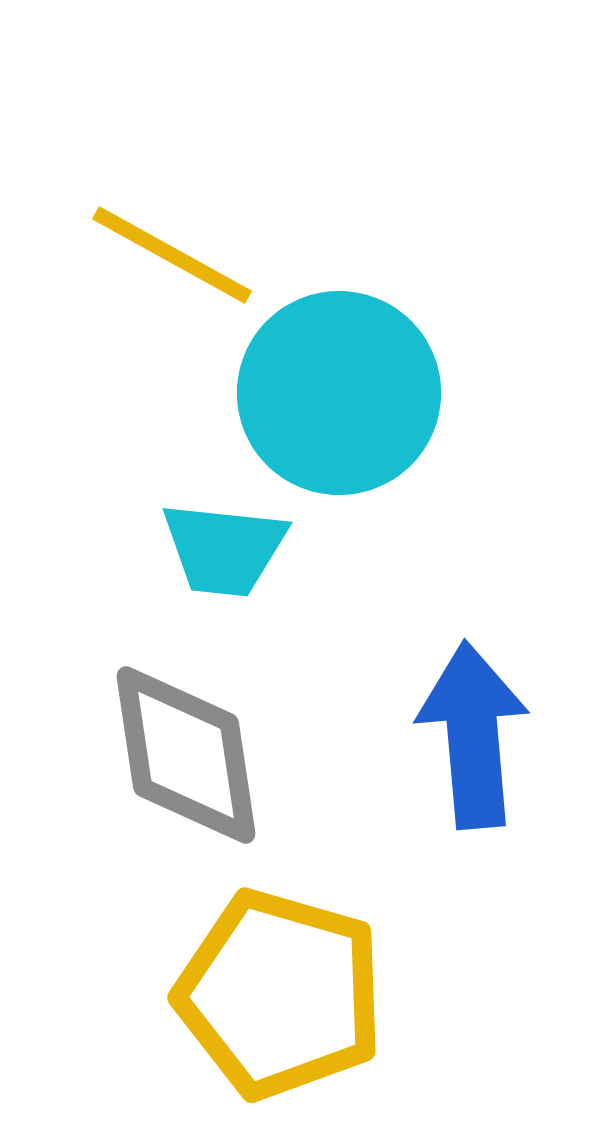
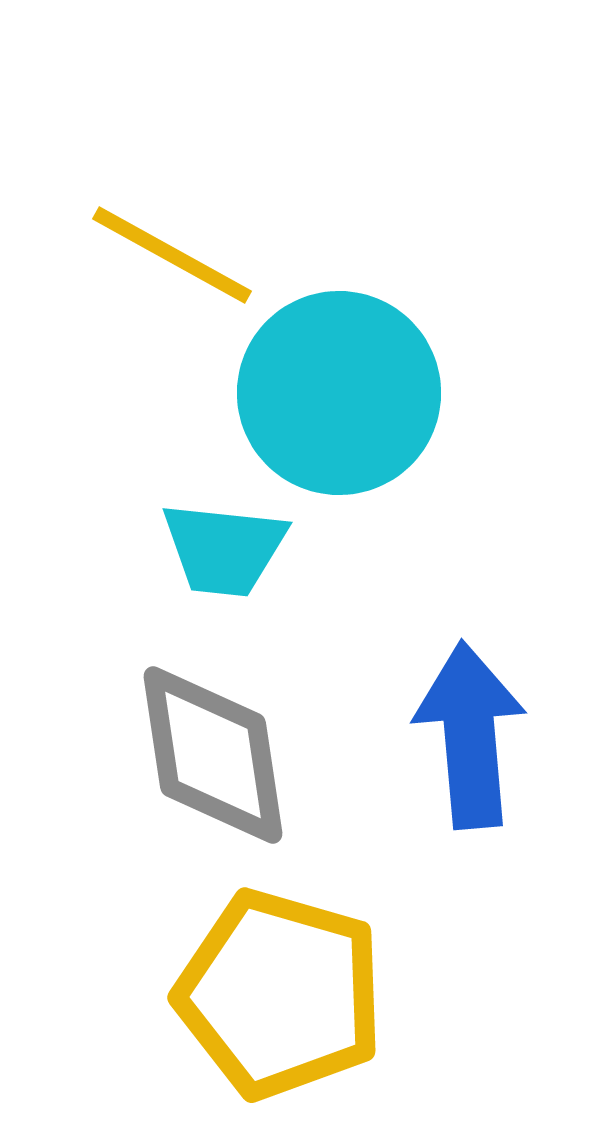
blue arrow: moved 3 px left
gray diamond: moved 27 px right
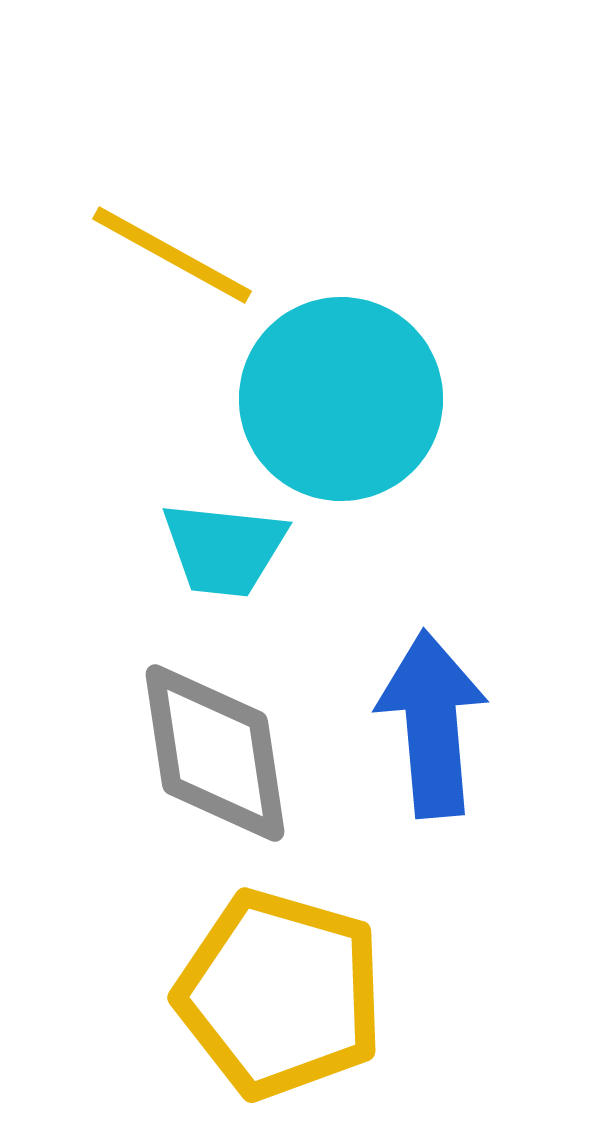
cyan circle: moved 2 px right, 6 px down
blue arrow: moved 38 px left, 11 px up
gray diamond: moved 2 px right, 2 px up
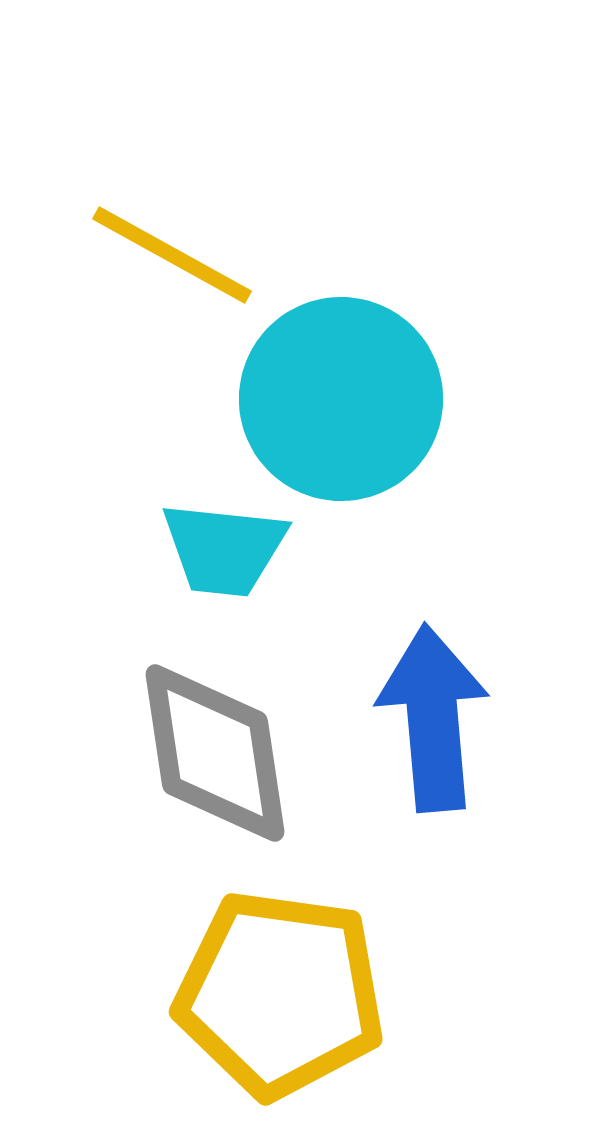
blue arrow: moved 1 px right, 6 px up
yellow pentagon: rotated 8 degrees counterclockwise
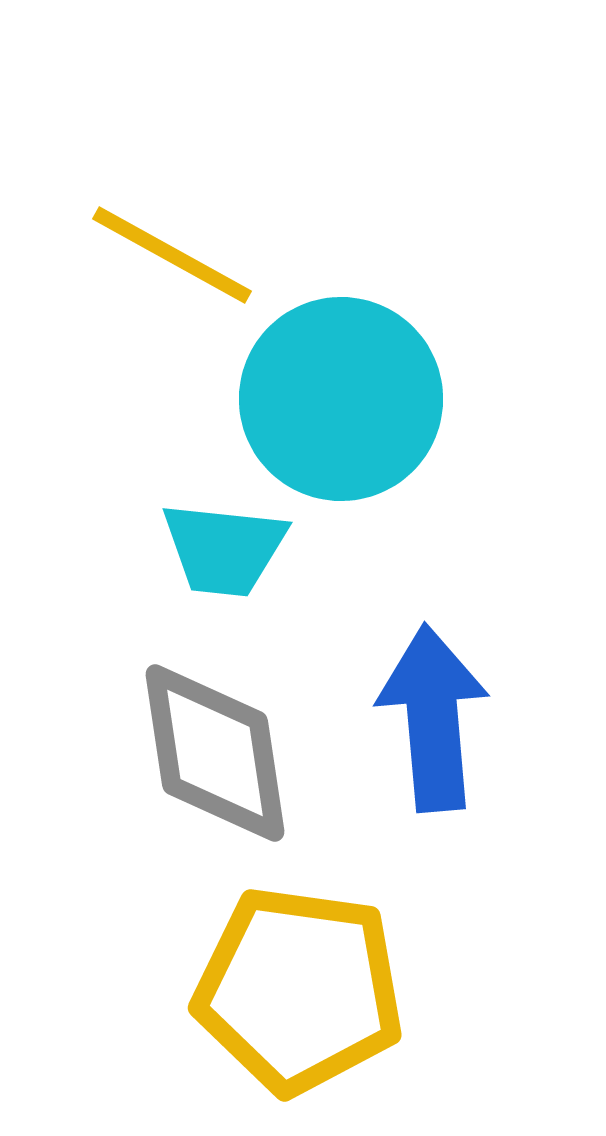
yellow pentagon: moved 19 px right, 4 px up
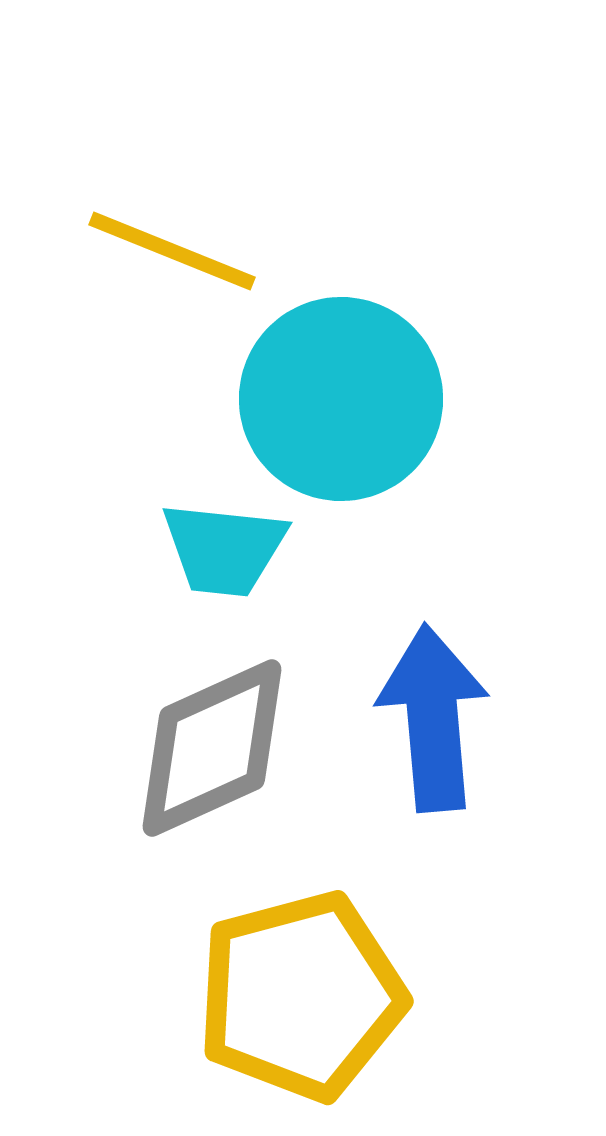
yellow line: moved 4 px up; rotated 7 degrees counterclockwise
gray diamond: moved 3 px left, 5 px up; rotated 74 degrees clockwise
yellow pentagon: moved 2 px right, 6 px down; rotated 23 degrees counterclockwise
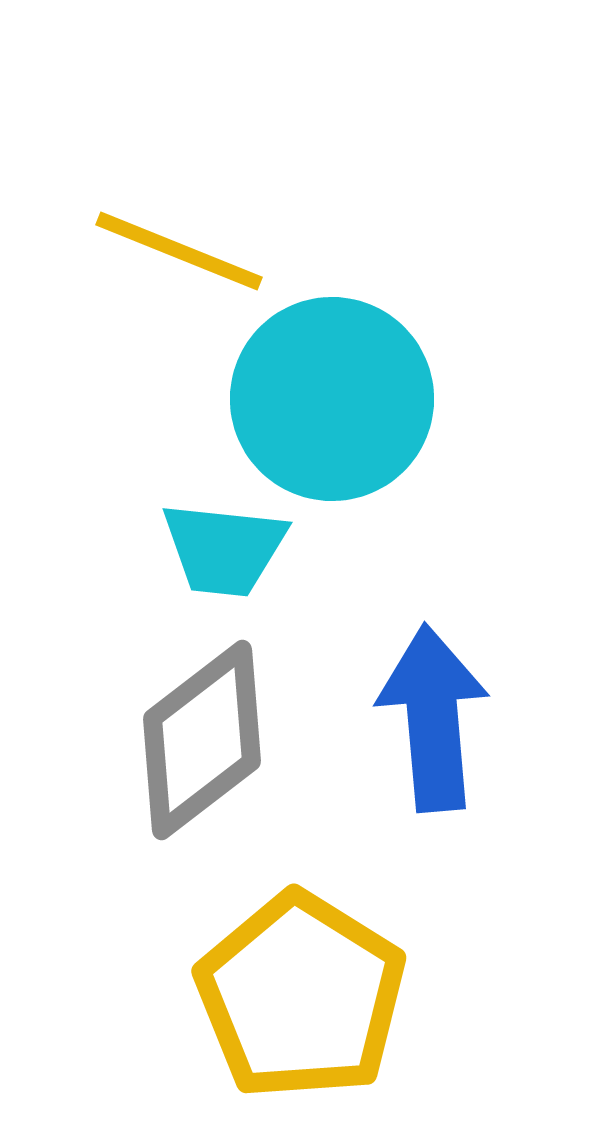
yellow line: moved 7 px right
cyan circle: moved 9 px left
gray diamond: moved 10 px left, 8 px up; rotated 13 degrees counterclockwise
yellow pentagon: rotated 25 degrees counterclockwise
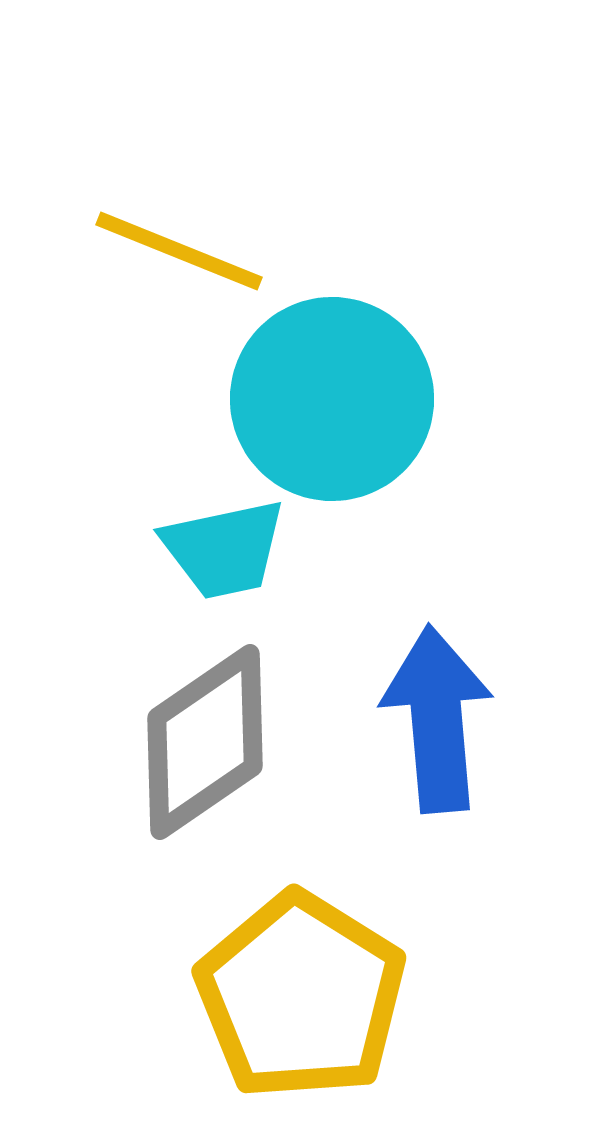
cyan trapezoid: rotated 18 degrees counterclockwise
blue arrow: moved 4 px right, 1 px down
gray diamond: moved 3 px right, 2 px down; rotated 3 degrees clockwise
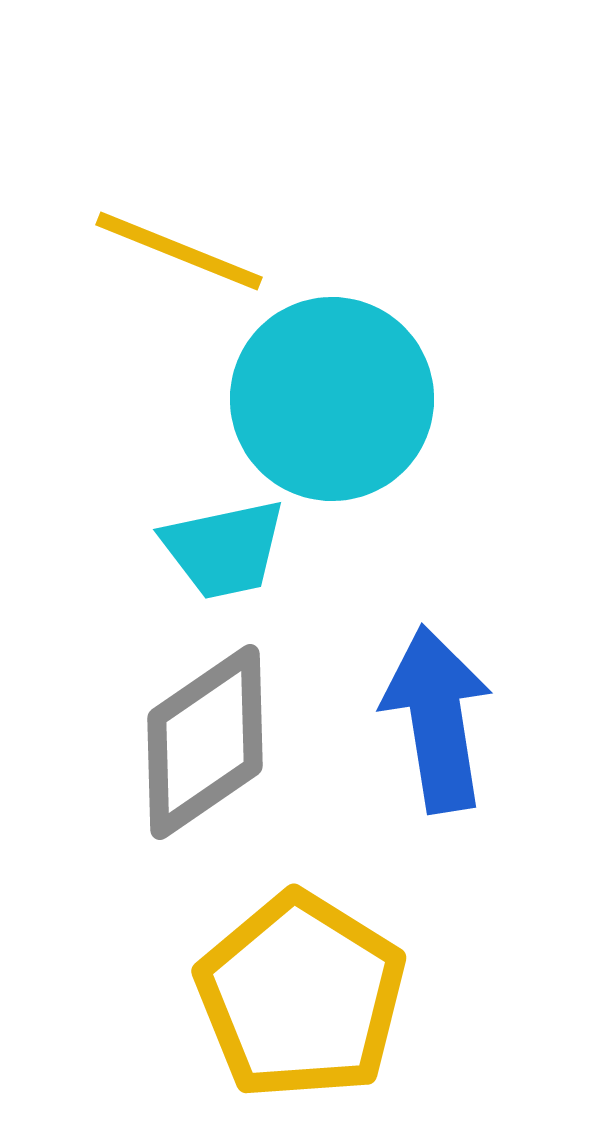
blue arrow: rotated 4 degrees counterclockwise
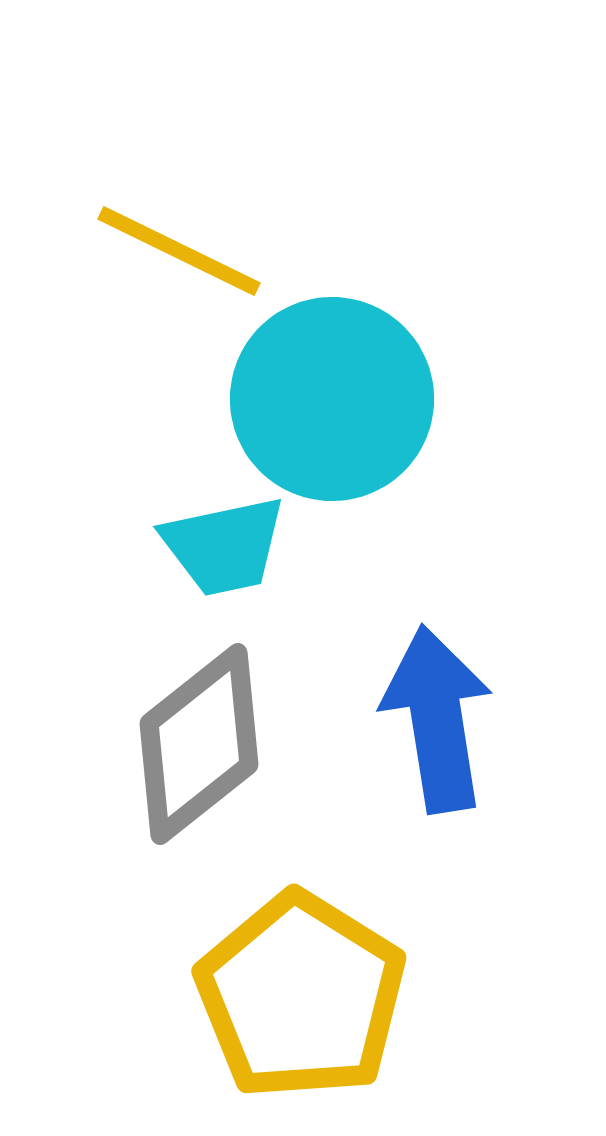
yellow line: rotated 4 degrees clockwise
cyan trapezoid: moved 3 px up
gray diamond: moved 6 px left, 2 px down; rotated 4 degrees counterclockwise
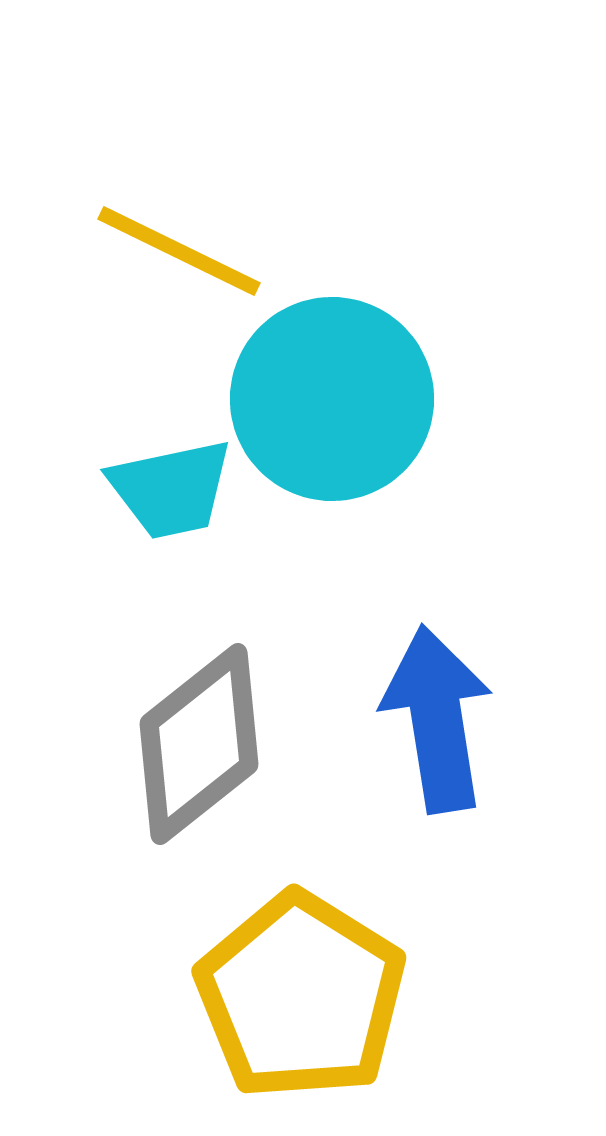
cyan trapezoid: moved 53 px left, 57 px up
